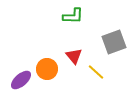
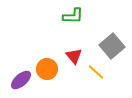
gray square: moved 2 px left, 4 px down; rotated 20 degrees counterclockwise
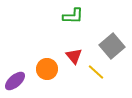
purple ellipse: moved 6 px left, 1 px down
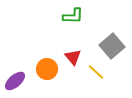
red triangle: moved 1 px left, 1 px down
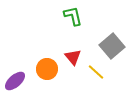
green L-shape: rotated 105 degrees counterclockwise
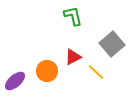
gray square: moved 2 px up
red triangle: rotated 42 degrees clockwise
orange circle: moved 2 px down
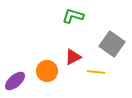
green L-shape: rotated 60 degrees counterclockwise
gray square: rotated 15 degrees counterclockwise
yellow line: rotated 36 degrees counterclockwise
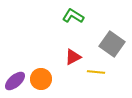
green L-shape: rotated 15 degrees clockwise
orange circle: moved 6 px left, 8 px down
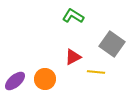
orange circle: moved 4 px right
